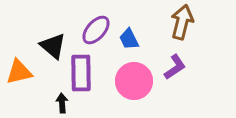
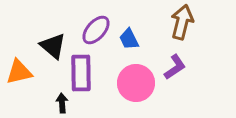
pink circle: moved 2 px right, 2 px down
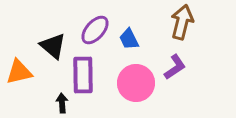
purple ellipse: moved 1 px left
purple rectangle: moved 2 px right, 2 px down
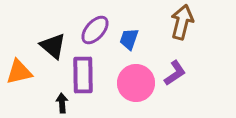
blue trapezoid: rotated 45 degrees clockwise
purple L-shape: moved 6 px down
